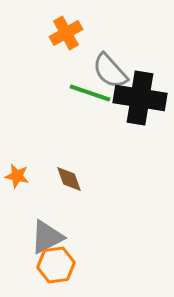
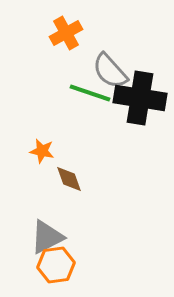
orange star: moved 25 px right, 25 px up
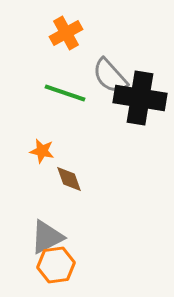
gray semicircle: moved 5 px down
green line: moved 25 px left
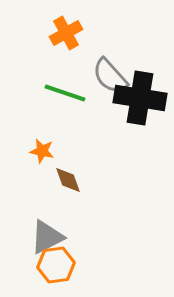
brown diamond: moved 1 px left, 1 px down
